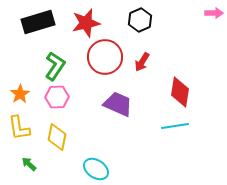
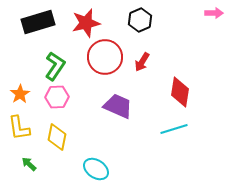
purple trapezoid: moved 2 px down
cyan line: moved 1 px left, 3 px down; rotated 8 degrees counterclockwise
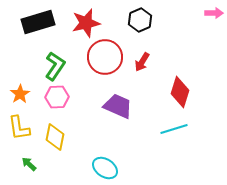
red diamond: rotated 8 degrees clockwise
yellow diamond: moved 2 px left
cyan ellipse: moved 9 px right, 1 px up
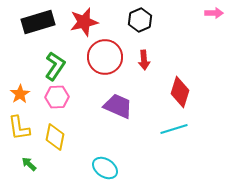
red star: moved 2 px left, 1 px up
red arrow: moved 2 px right, 2 px up; rotated 36 degrees counterclockwise
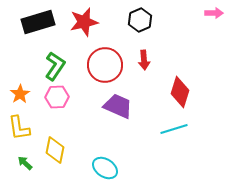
red circle: moved 8 px down
yellow diamond: moved 13 px down
green arrow: moved 4 px left, 1 px up
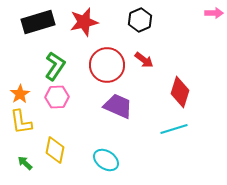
red arrow: rotated 48 degrees counterclockwise
red circle: moved 2 px right
yellow L-shape: moved 2 px right, 6 px up
cyan ellipse: moved 1 px right, 8 px up
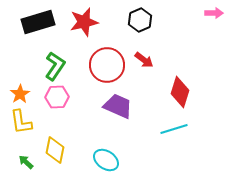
green arrow: moved 1 px right, 1 px up
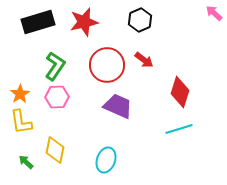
pink arrow: rotated 138 degrees counterclockwise
cyan line: moved 5 px right
cyan ellipse: rotated 75 degrees clockwise
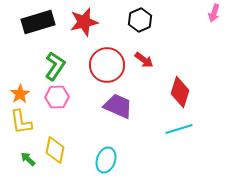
pink arrow: rotated 114 degrees counterclockwise
green arrow: moved 2 px right, 3 px up
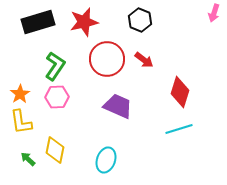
black hexagon: rotated 15 degrees counterclockwise
red circle: moved 6 px up
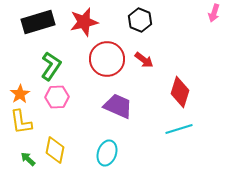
green L-shape: moved 4 px left
cyan ellipse: moved 1 px right, 7 px up
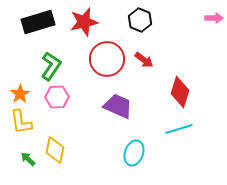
pink arrow: moved 5 px down; rotated 108 degrees counterclockwise
cyan ellipse: moved 27 px right
